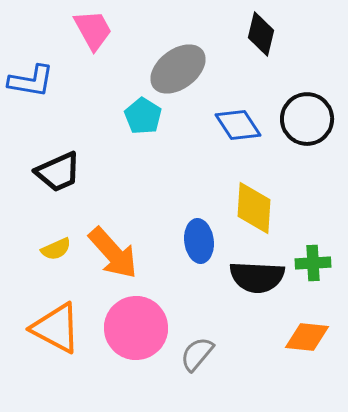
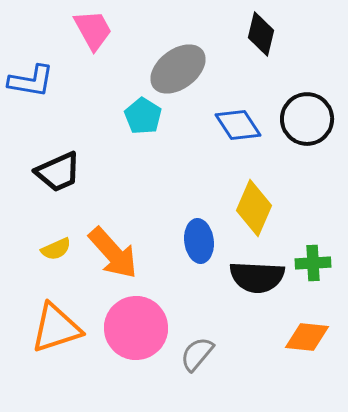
yellow diamond: rotated 20 degrees clockwise
orange triangle: rotated 46 degrees counterclockwise
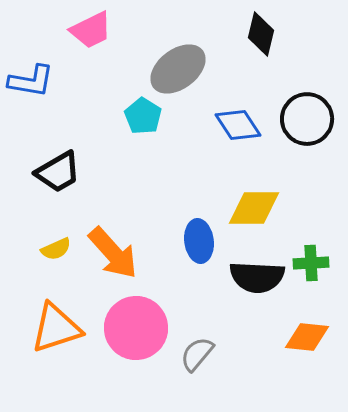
pink trapezoid: moved 2 px left; rotated 93 degrees clockwise
black trapezoid: rotated 6 degrees counterclockwise
yellow diamond: rotated 66 degrees clockwise
green cross: moved 2 px left
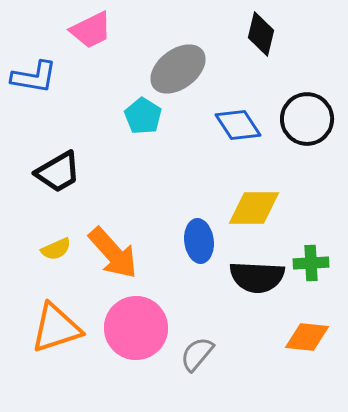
blue L-shape: moved 3 px right, 4 px up
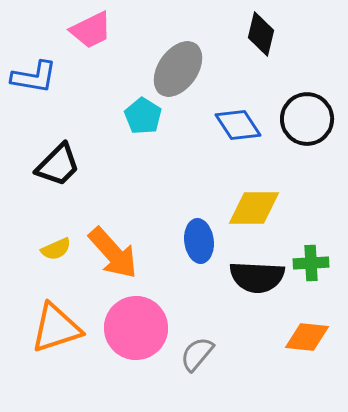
gray ellipse: rotated 18 degrees counterclockwise
black trapezoid: moved 7 px up; rotated 15 degrees counterclockwise
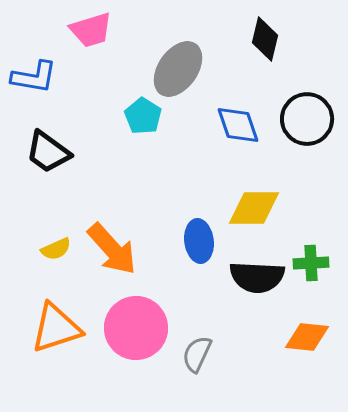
pink trapezoid: rotated 9 degrees clockwise
black diamond: moved 4 px right, 5 px down
blue diamond: rotated 15 degrees clockwise
black trapezoid: moved 10 px left, 13 px up; rotated 81 degrees clockwise
orange arrow: moved 1 px left, 4 px up
gray semicircle: rotated 15 degrees counterclockwise
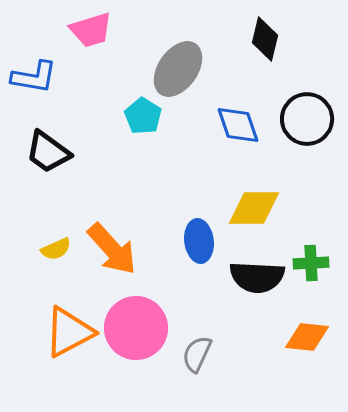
orange triangle: moved 13 px right, 4 px down; rotated 10 degrees counterclockwise
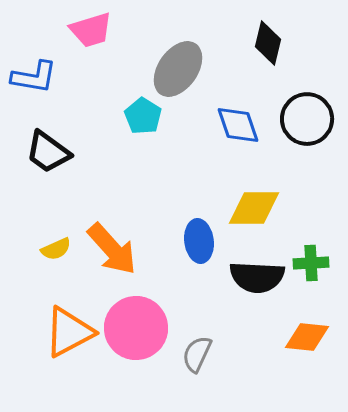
black diamond: moved 3 px right, 4 px down
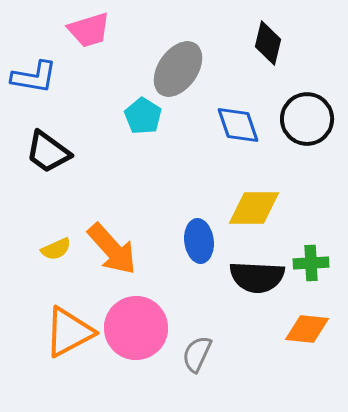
pink trapezoid: moved 2 px left
orange diamond: moved 8 px up
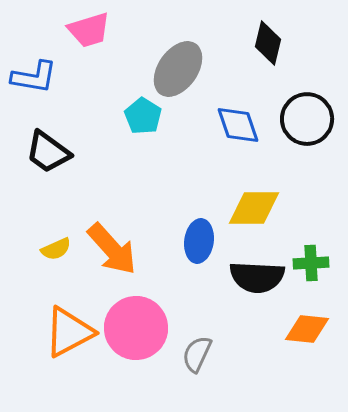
blue ellipse: rotated 15 degrees clockwise
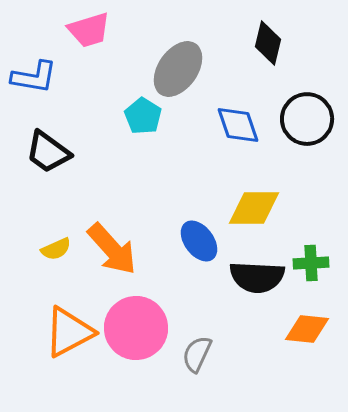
blue ellipse: rotated 45 degrees counterclockwise
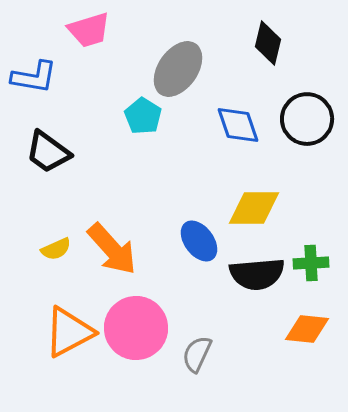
black semicircle: moved 3 px up; rotated 8 degrees counterclockwise
